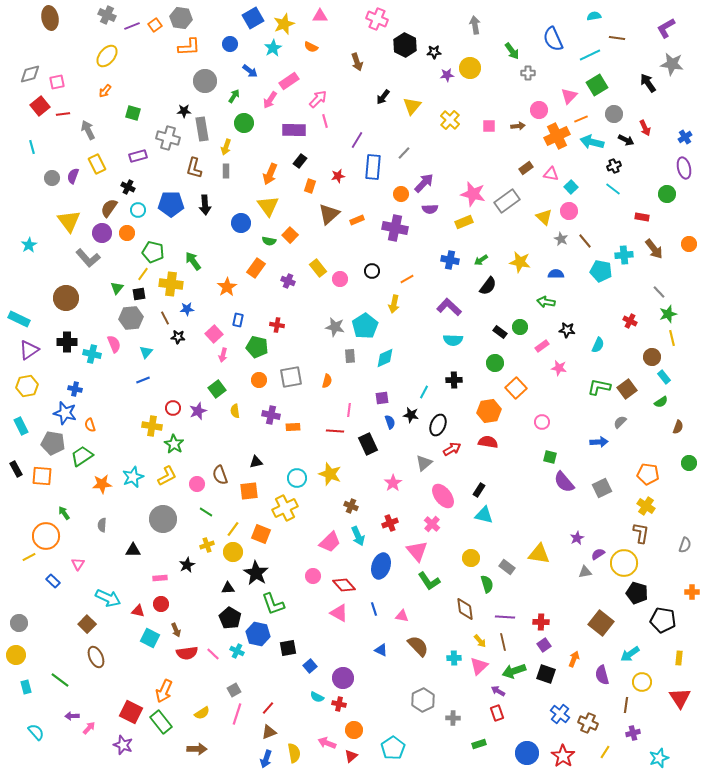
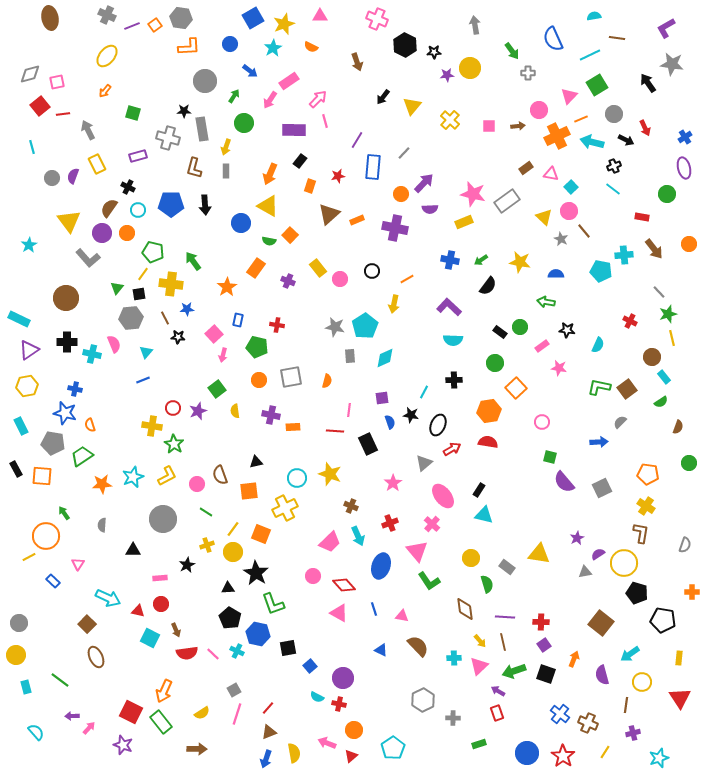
yellow triangle at (268, 206): rotated 25 degrees counterclockwise
brown line at (585, 241): moved 1 px left, 10 px up
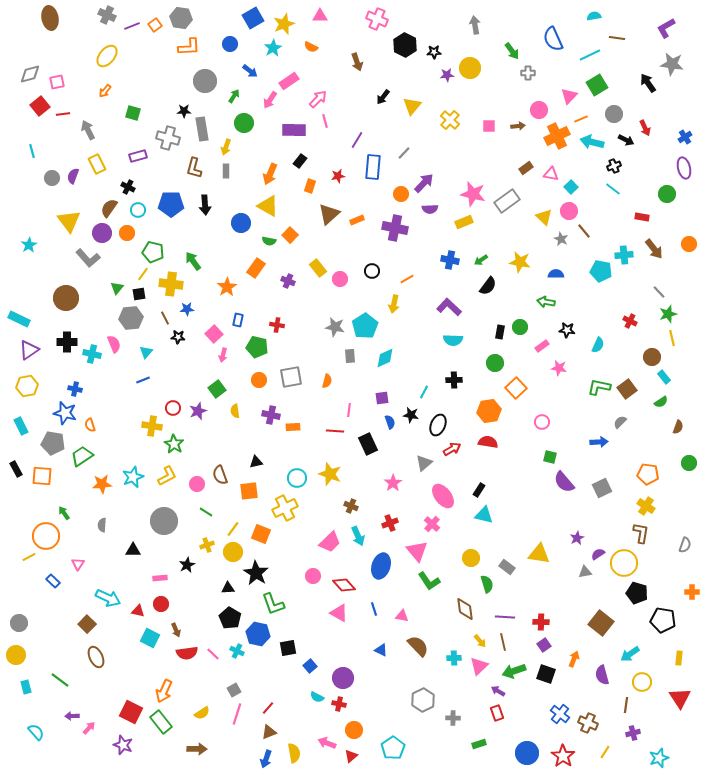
cyan line at (32, 147): moved 4 px down
black rectangle at (500, 332): rotated 64 degrees clockwise
gray circle at (163, 519): moved 1 px right, 2 px down
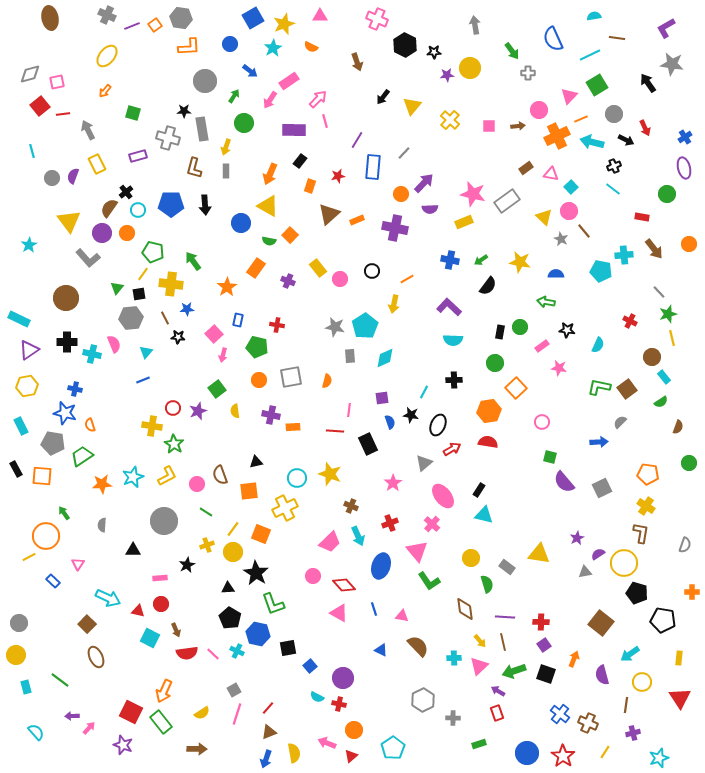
black cross at (128, 187): moved 2 px left, 5 px down; rotated 24 degrees clockwise
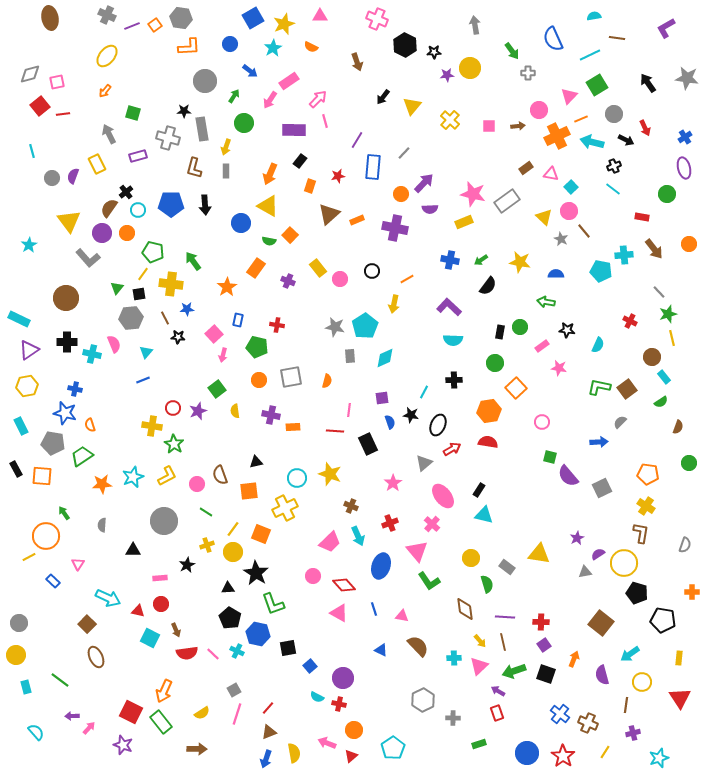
gray star at (672, 64): moved 15 px right, 14 px down
gray arrow at (88, 130): moved 21 px right, 4 px down
purple semicircle at (564, 482): moved 4 px right, 6 px up
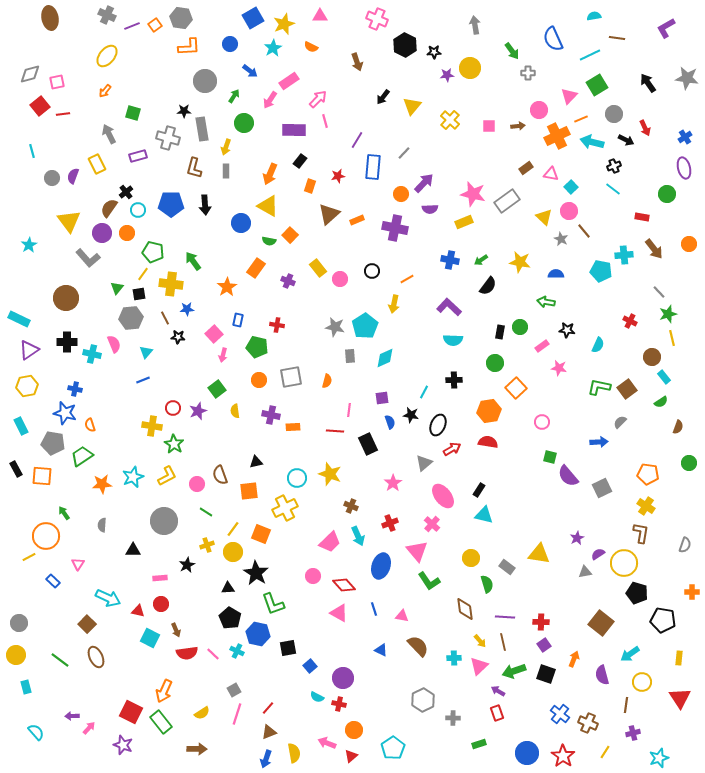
green line at (60, 680): moved 20 px up
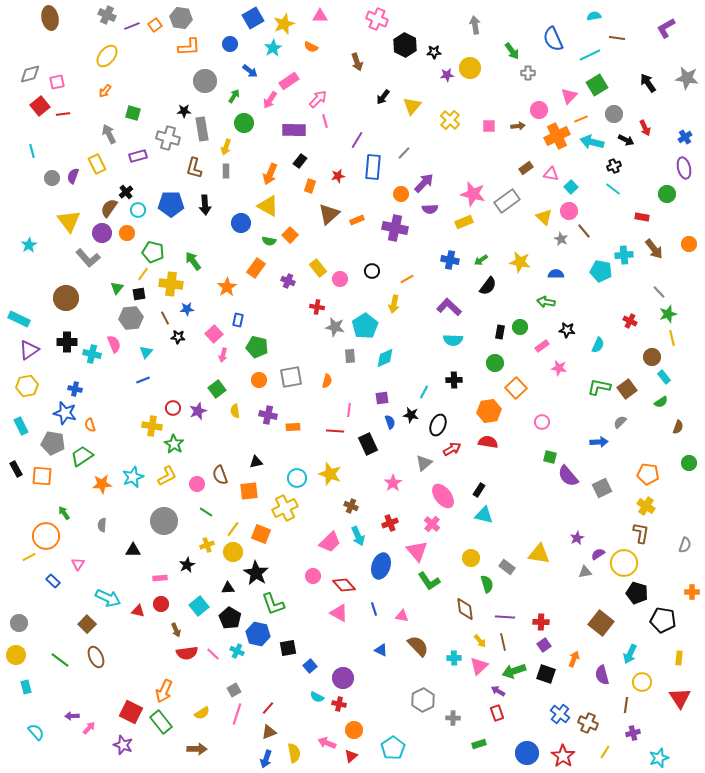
red cross at (277, 325): moved 40 px right, 18 px up
purple cross at (271, 415): moved 3 px left
cyan square at (150, 638): moved 49 px right, 32 px up; rotated 24 degrees clockwise
cyan arrow at (630, 654): rotated 30 degrees counterclockwise
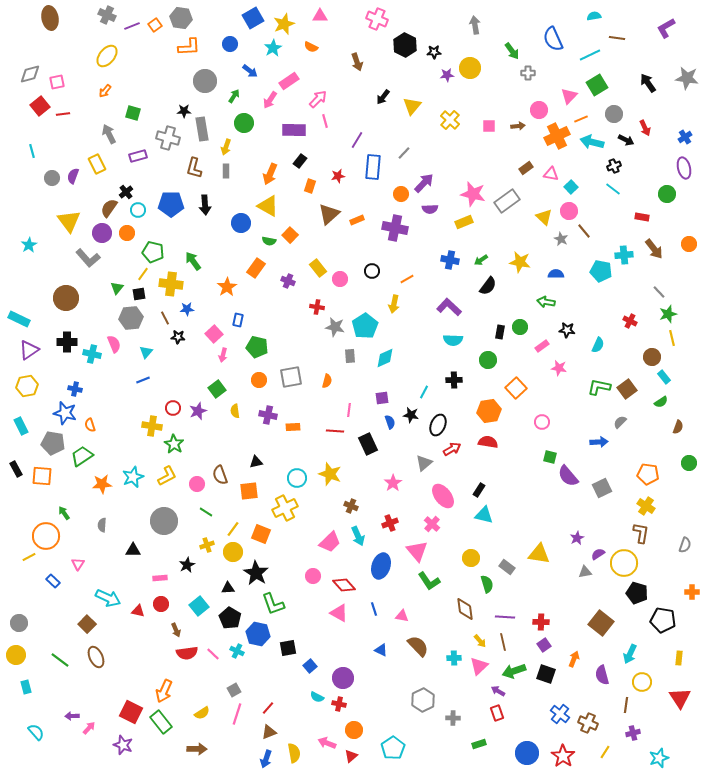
green circle at (495, 363): moved 7 px left, 3 px up
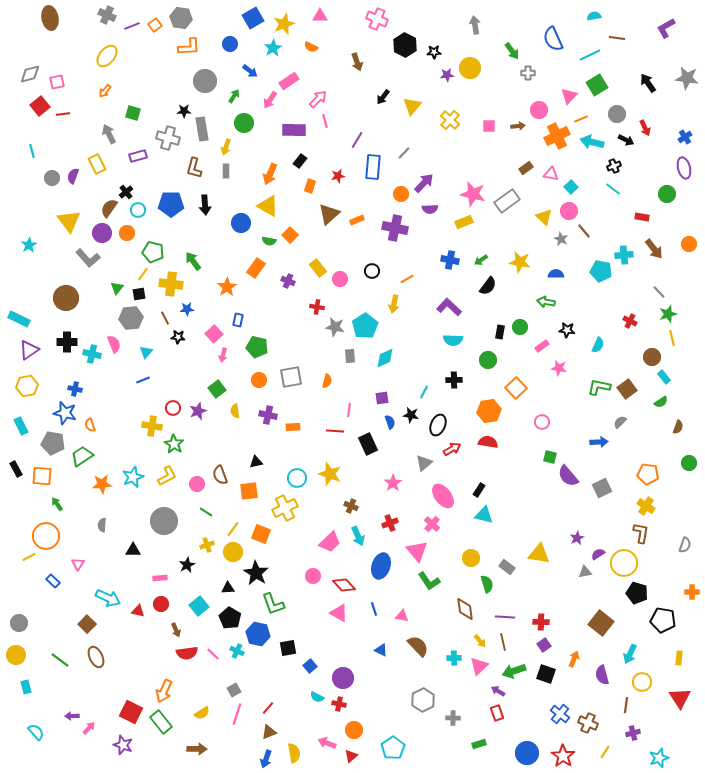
gray circle at (614, 114): moved 3 px right
green arrow at (64, 513): moved 7 px left, 9 px up
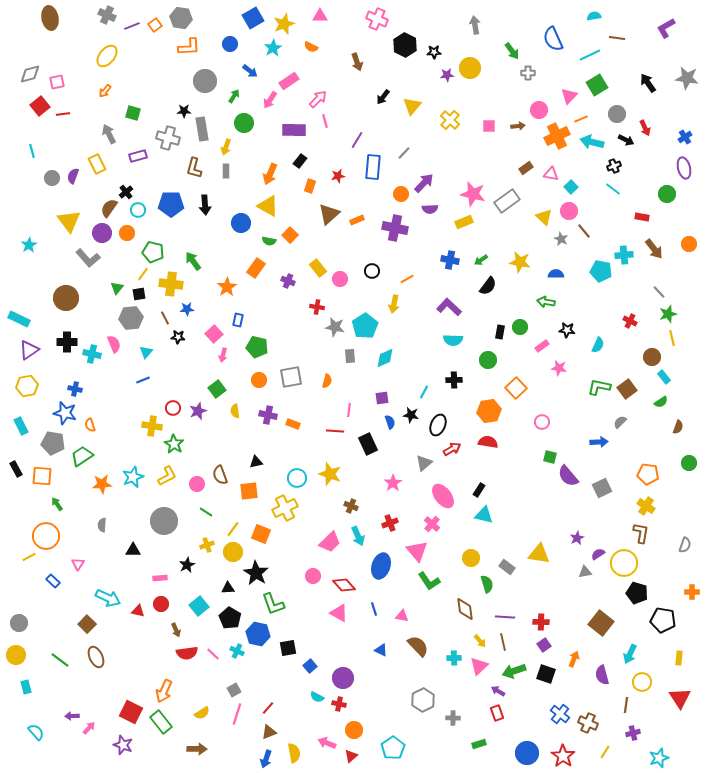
orange rectangle at (293, 427): moved 3 px up; rotated 24 degrees clockwise
